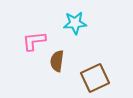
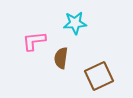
brown semicircle: moved 4 px right, 3 px up
brown square: moved 4 px right, 2 px up
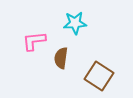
brown square: rotated 32 degrees counterclockwise
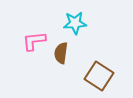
brown semicircle: moved 5 px up
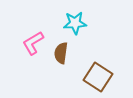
pink L-shape: moved 1 px left, 2 px down; rotated 25 degrees counterclockwise
brown square: moved 1 px left, 1 px down
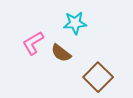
brown semicircle: rotated 60 degrees counterclockwise
brown square: rotated 12 degrees clockwise
